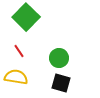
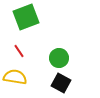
green square: rotated 24 degrees clockwise
yellow semicircle: moved 1 px left
black square: rotated 12 degrees clockwise
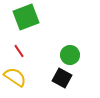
green circle: moved 11 px right, 3 px up
yellow semicircle: rotated 25 degrees clockwise
black square: moved 1 px right, 5 px up
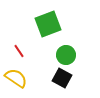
green square: moved 22 px right, 7 px down
green circle: moved 4 px left
yellow semicircle: moved 1 px right, 1 px down
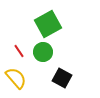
green square: rotated 8 degrees counterclockwise
green circle: moved 23 px left, 3 px up
yellow semicircle: rotated 15 degrees clockwise
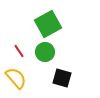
green circle: moved 2 px right
black square: rotated 12 degrees counterclockwise
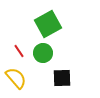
green circle: moved 2 px left, 1 px down
black square: rotated 18 degrees counterclockwise
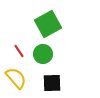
green circle: moved 1 px down
black square: moved 10 px left, 5 px down
